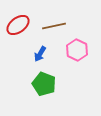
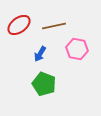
red ellipse: moved 1 px right
pink hexagon: moved 1 px up; rotated 15 degrees counterclockwise
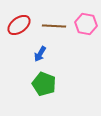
brown line: rotated 15 degrees clockwise
pink hexagon: moved 9 px right, 25 px up
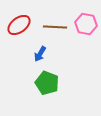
brown line: moved 1 px right, 1 px down
green pentagon: moved 3 px right, 1 px up
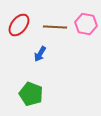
red ellipse: rotated 15 degrees counterclockwise
green pentagon: moved 16 px left, 11 px down
